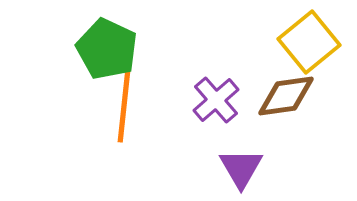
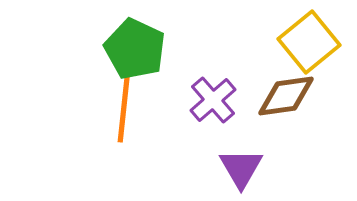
green pentagon: moved 28 px right
purple cross: moved 3 px left
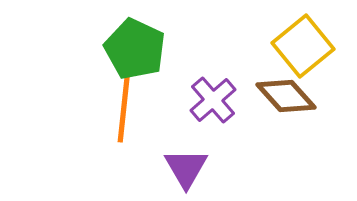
yellow square: moved 6 px left, 4 px down
brown diamond: rotated 56 degrees clockwise
purple triangle: moved 55 px left
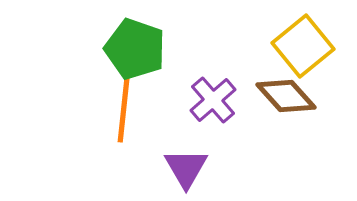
green pentagon: rotated 6 degrees counterclockwise
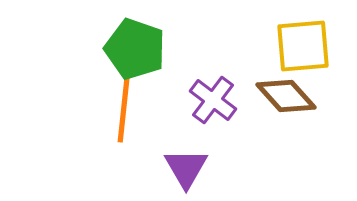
yellow square: rotated 34 degrees clockwise
purple cross: rotated 12 degrees counterclockwise
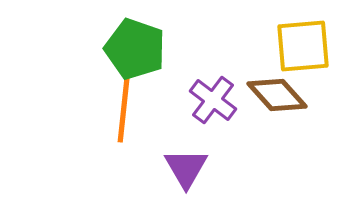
brown diamond: moved 9 px left, 1 px up
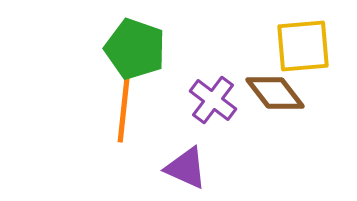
brown diamond: moved 2 px left, 2 px up; rotated 4 degrees clockwise
purple triangle: rotated 36 degrees counterclockwise
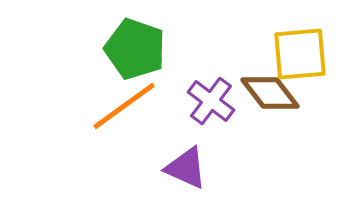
yellow square: moved 3 px left, 8 px down
brown diamond: moved 5 px left
purple cross: moved 2 px left, 1 px down
orange line: rotated 48 degrees clockwise
